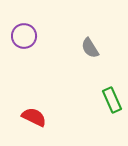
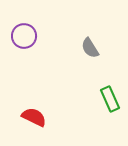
green rectangle: moved 2 px left, 1 px up
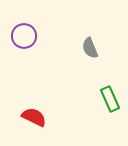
gray semicircle: rotated 10 degrees clockwise
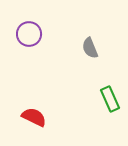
purple circle: moved 5 px right, 2 px up
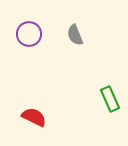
gray semicircle: moved 15 px left, 13 px up
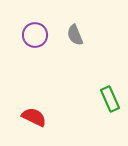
purple circle: moved 6 px right, 1 px down
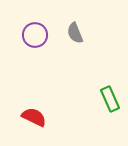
gray semicircle: moved 2 px up
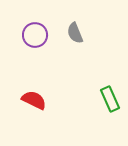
red semicircle: moved 17 px up
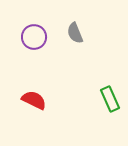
purple circle: moved 1 px left, 2 px down
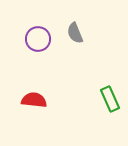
purple circle: moved 4 px right, 2 px down
red semicircle: rotated 20 degrees counterclockwise
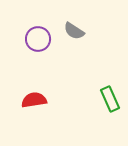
gray semicircle: moved 1 px left, 2 px up; rotated 35 degrees counterclockwise
red semicircle: rotated 15 degrees counterclockwise
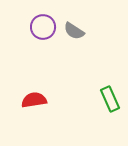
purple circle: moved 5 px right, 12 px up
